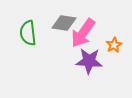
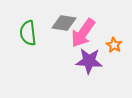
orange star: rotated 14 degrees counterclockwise
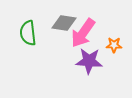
orange star: rotated 28 degrees counterclockwise
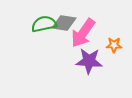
green semicircle: moved 16 px right, 9 px up; rotated 85 degrees clockwise
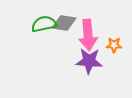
pink arrow: moved 5 px right, 2 px down; rotated 40 degrees counterclockwise
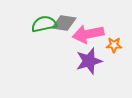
pink arrow: moved 1 px up; rotated 84 degrees clockwise
purple star: rotated 20 degrees counterclockwise
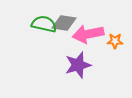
green semicircle: rotated 25 degrees clockwise
orange star: moved 1 px right, 4 px up
purple star: moved 11 px left, 4 px down
